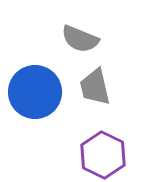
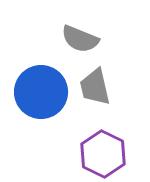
blue circle: moved 6 px right
purple hexagon: moved 1 px up
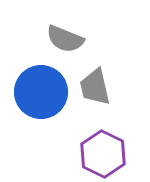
gray semicircle: moved 15 px left
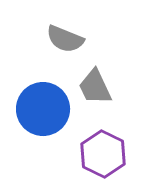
gray trapezoid: rotated 12 degrees counterclockwise
blue circle: moved 2 px right, 17 px down
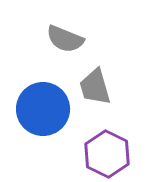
gray trapezoid: rotated 9 degrees clockwise
purple hexagon: moved 4 px right
